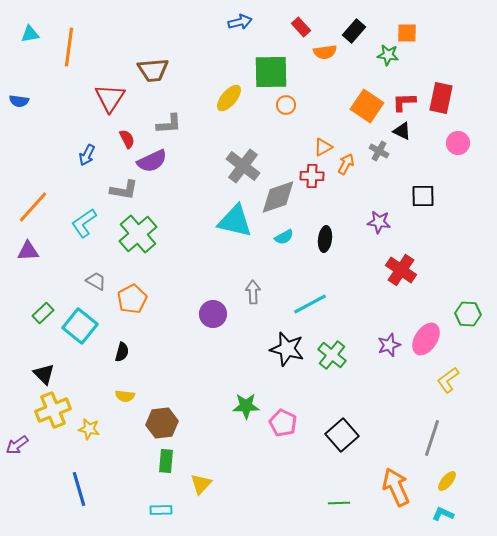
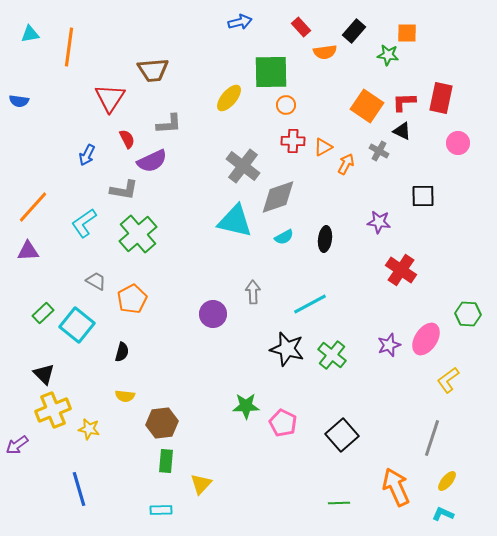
red cross at (312, 176): moved 19 px left, 35 px up
cyan square at (80, 326): moved 3 px left, 1 px up
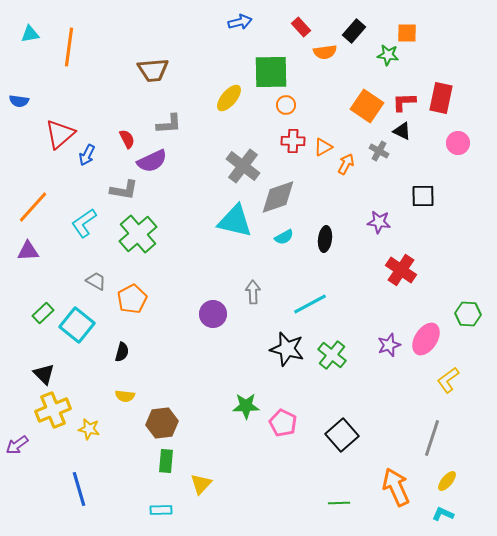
red triangle at (110, 98): moved 50 px left, 36 px down; rotated 16 degrees clockwise
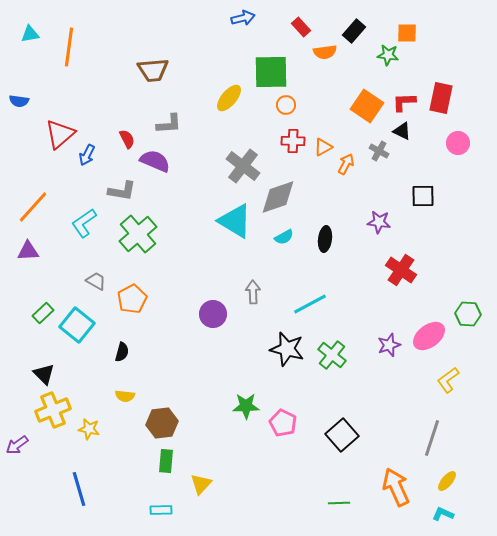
blue arrow at (240, 22): moved 3 px right, 4 px up
purple semicircle at (152, 161): moved 3 px right; rotated 132 degrees counterclockwise
gray L-shape at (124, 190): moved 2 px left, 1 px down
cyan triangle at (235, 221): rotated 18 degrees clockwise
pink ellipse at (426, 339): moved 3 px right, 3 px up; rotated 20 degrees clockwise
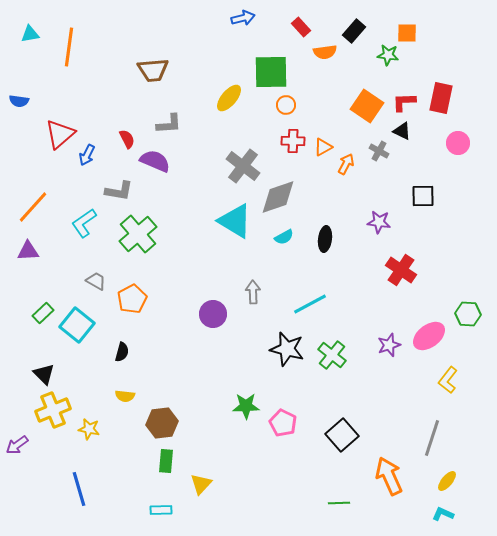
gray L-shape at (122, 191): moved 3 px left
yellow L-shape at (448, 380): rotated 16 degrees counterclockwise
orange arrow at (396, 487): moved 7 px left, 11 px up
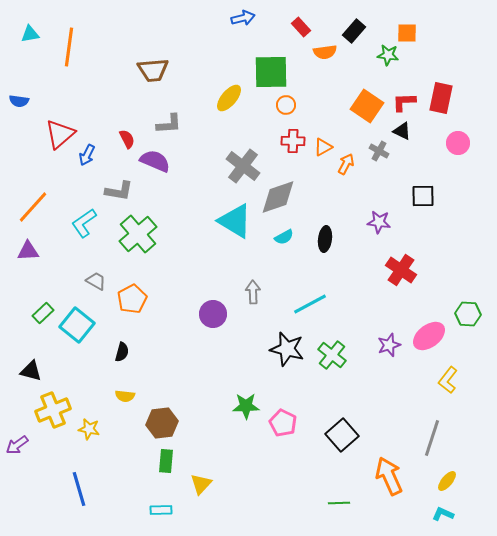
black triangle at (44, 374): moved 13 px left, 3 px up; rotated 30 degrees counterclockwise
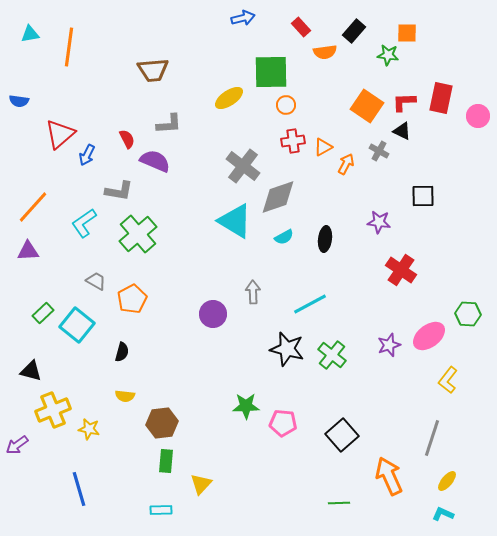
yellow ellipse at (229, 98): rotated 16 degrees clockwise
red cross at (293, 141): rotated 10 degrees counterclockwise
pink circle at (458, 143): moved 20 px right, 27 px up
pink pentagon at (283, 423): rotated 20 degrees counterclockwise
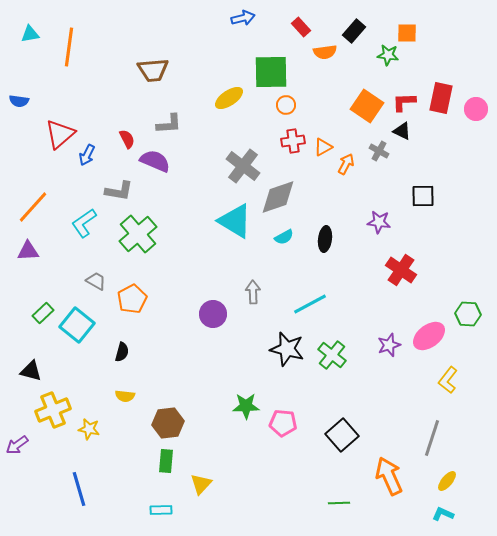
pink circle at (478, 116): moved 2 px left, 7 px up
brown hexagon at (162, 423): moved 6 px right
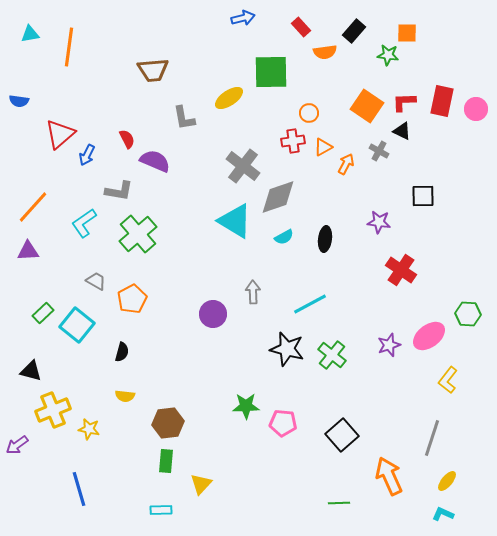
red rectangle at (441, 98): moved 1 px right, 3 px down
orange circle at (286, 105): moved 23 px right, 8 px down
gray L-shape at (169, 124): moved 15 px right, 6 px up; rotated 84 degrees clockwise
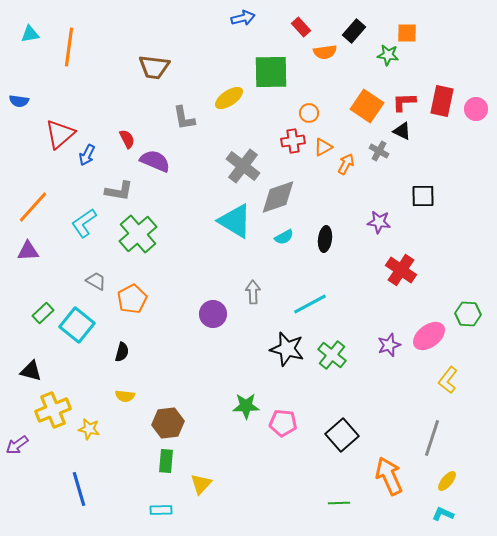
brown trapezoid at (153, 70): moved 1 px right, 3 px up; rotated 12 degrees clockwise
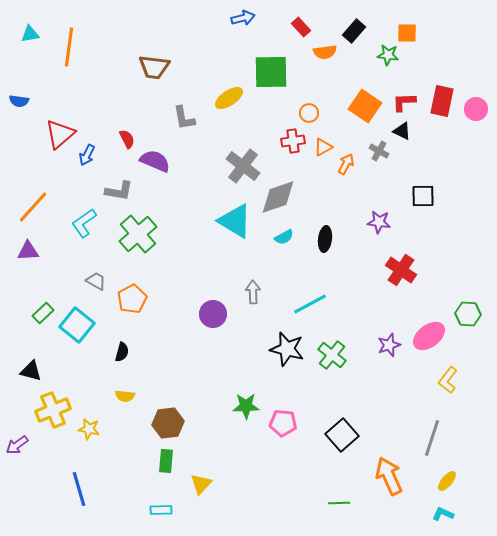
orange square at (367, 106): moved 2 px left
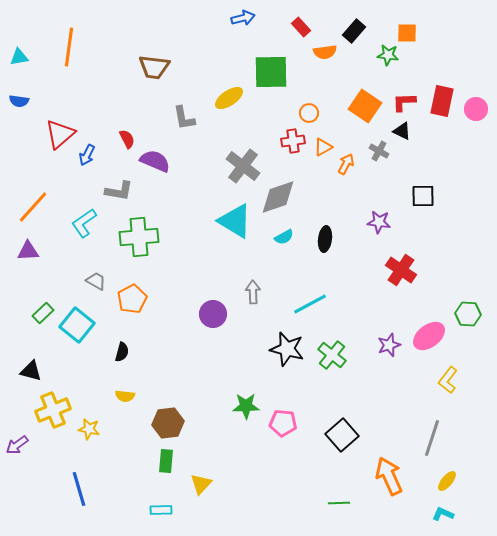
cyan triangle at (30, 34): moved 11 px left, 23 px down
green cross at (138, 234): moved 1 px right, 3 px down; rotated 36 degrees clockwise
